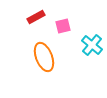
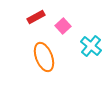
pink square: rotated 28 degrees counterclockwise
cyan cross: moved 1 px left, 1 px down
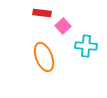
red rectangle: moved 6 px right, 4 px up; rotated 36 degrees clockwise
cyan cross: moved 5 px left; rotated 35 degrees counterclockwise
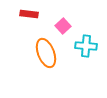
red rectangle: moved 13 px left, 1 px down
orange ellipse: moved 2 px right, 4 px up
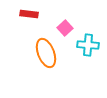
pink square: moved 2 px right, 2 px down
cyan cross: moved 2 px right, 1 px up
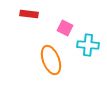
pink square: rotated 21 degrees counterclockwise
orange ellipse: moved 5 px right, 7 px down
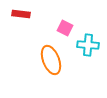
red rectangle: moved 8 px left
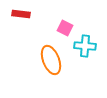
cyan cross: moved 3 px left, 1 px down
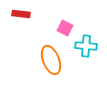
cyan cross: moved 1 px right
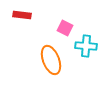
red rectangle: moved 1 px right, 1 px down
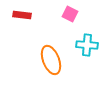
pink square: moved 5 px right, 14 px up
cyan cross: moved 1 px right, 1 px up
